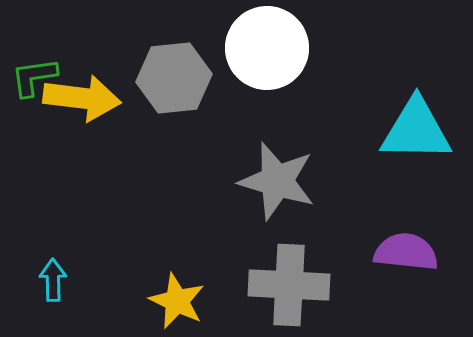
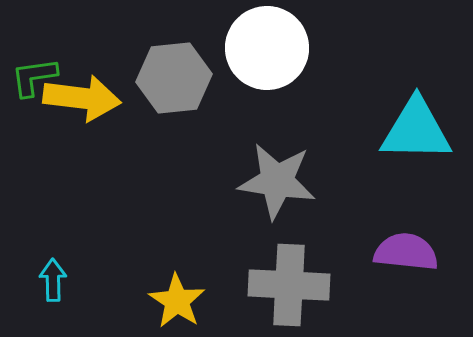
gray star: rotated 8 degrees counterclockwise
yellow star: rotated 8 degrees clockwise
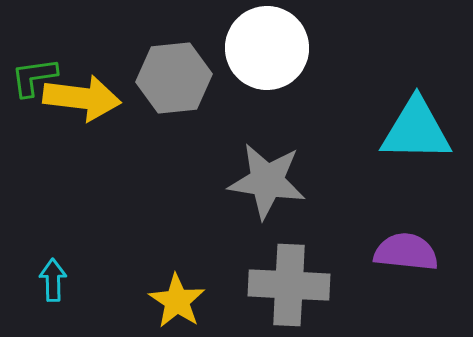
gray star: moved 10 px left
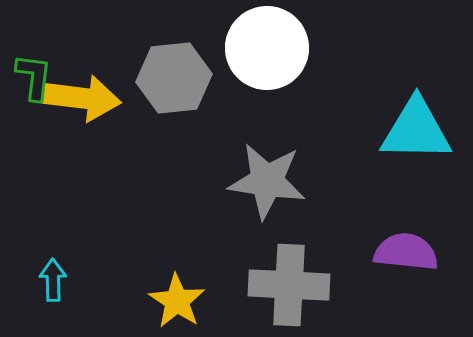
green L-shape: rotated 105 degrees clockwise
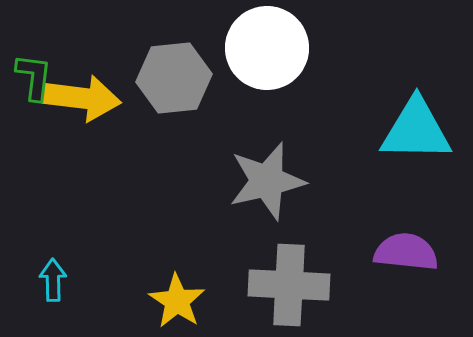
gray star: rotated 22 degrees counterclockwise
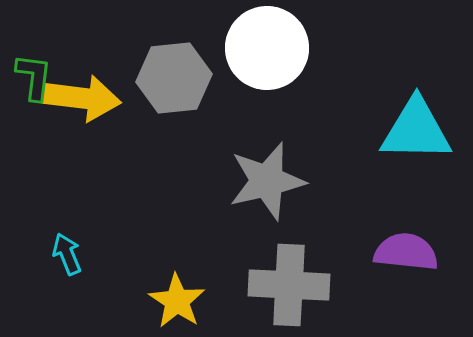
cyan arrow: moved 14 px right, 26 px up; rotated 21 degrees counterclockwise
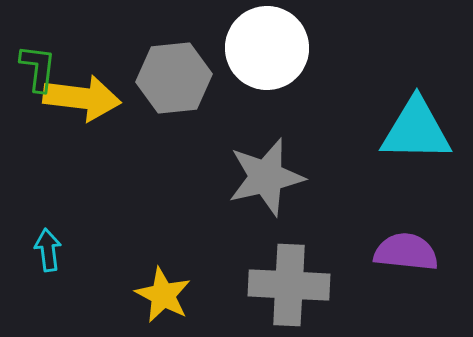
green L-shape: moved 4 px right, 9 px up
gray star: moved 1 px left, 4 px up
cyan arrow: moved 19 px left, 4 px up; rotated 15 degrees clockwise
yellow star: moved 14 px left, 6 px up; rotated 6 degrees counterclockwise
